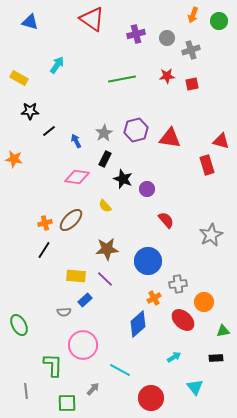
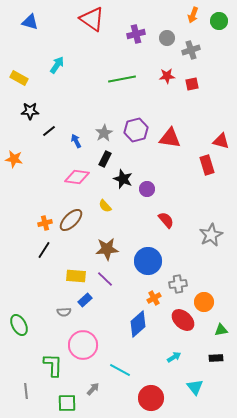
green triangle at (223, 331): moved 2 px left, 1 px up
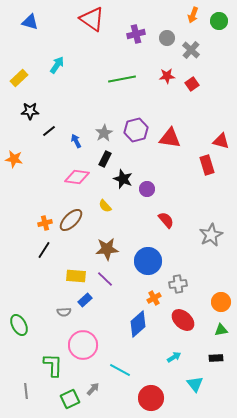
gray cross at (191, 50): rotated 30 degrees counterclockwise
yellow rectangle at (19, 78): rotated 72 degrees counterclockwise
red square at (192, 84): rotated 24 degrees counterclockwise
orange circle at (204, 302): moved 17 px right
cyan triangle at (195, 387): moved 3 px up
green square at (67, 403): moved 3 px right, 4 px up; rotated 24 degrees counterclockwise
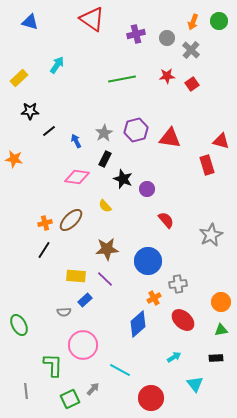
orange arrow at (193, 15): moved 7 px down
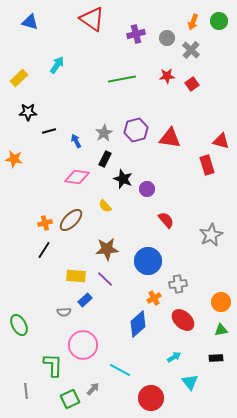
black star at (30, 111): moved 2 px left, 1 px down
black line at (49, 131): rotated 24 degrees clockwise
cyan triangle at (195, 384): moved 5 px left, 2 px up
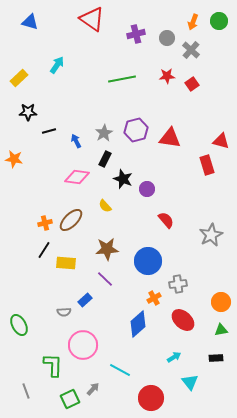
yellow rectangle at (76, 276): moved 10 px left, 13 px up
gray line at (26, 391): rotated 14 degrees counterclockwise
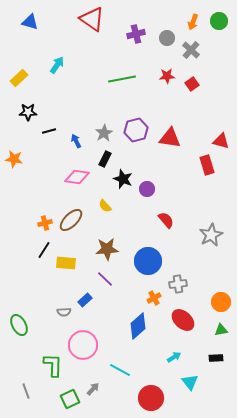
blue diamond at (138, 324): moved 2 px down
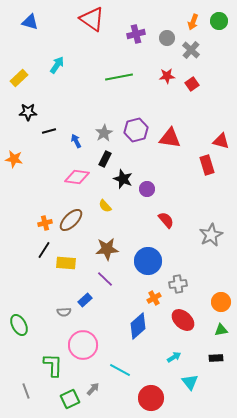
green line at (122, 79): moved 3 px left, 2 px up
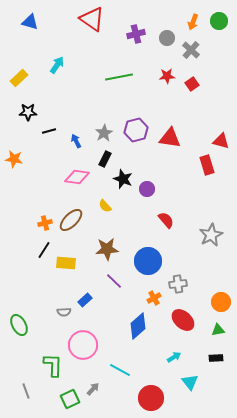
purple line at (105, 279): moved 9 px right, 2 px down
green triangle at (221, 330): moved 3 px left
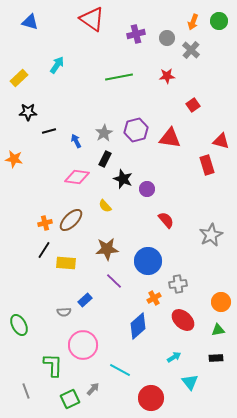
red square at (192, 84): moved 1 px right, 21 px down
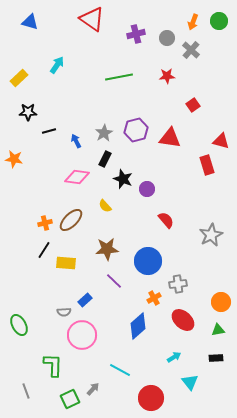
pink circle at (83, 345): moved 1 px left, 10 px up
